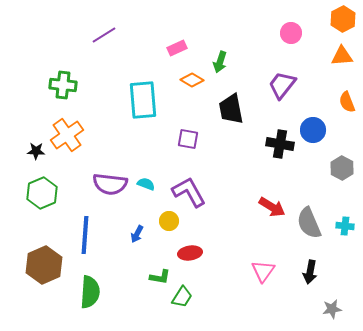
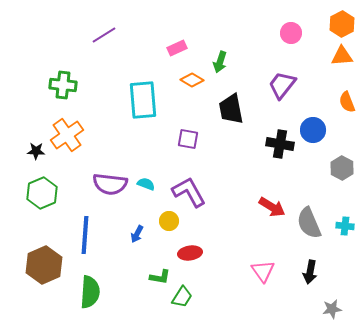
orange hexagon: moved 1 px left, 5 px down
pink triangle: rotated 10 degrees counterclockwise
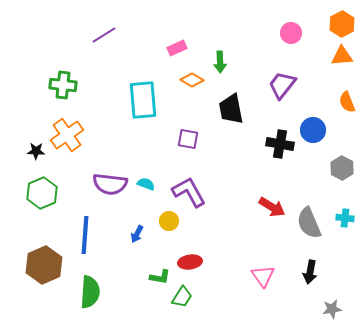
green arrow: rotated 20 degrees counterclockwise
cyan cross: moved 8 px up
red ellipse: moved 9 px down
pink triangle: moved 5 px down
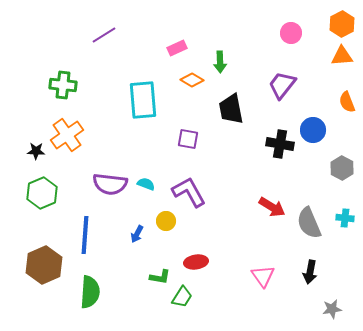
yellow circle: moved 3 px left
red ellipse: moved 6 px right
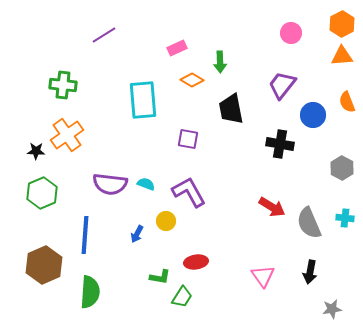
blue circle: moved 15 px up
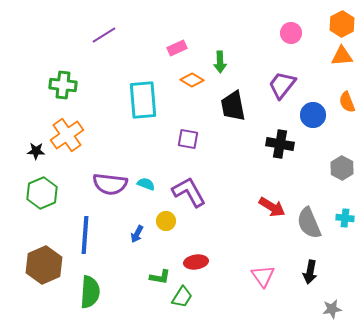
black trapezoid: moved 2 px right, 3 px up
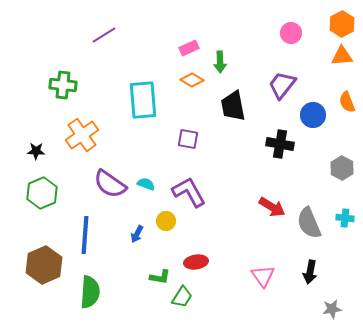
pink rectangle: moved 12 px right
orange cross: moved 15 px right
purple semicircle: rotated 28 degrees clockwise
